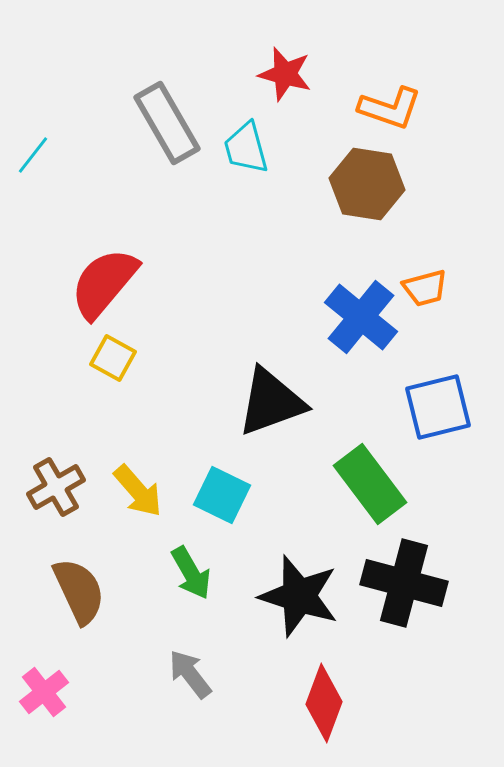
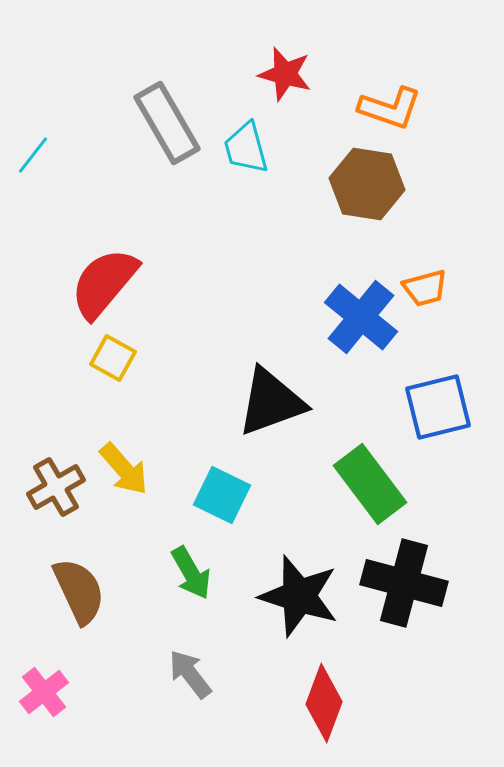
yellow arrow: moved 14 px left, 22 px up
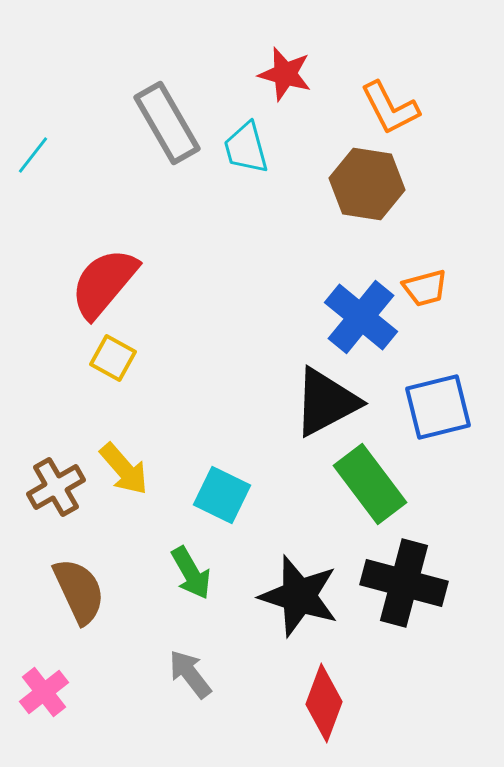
orange L-shape: rotated 44 degrees clockwise
black triangle: moved 55 px right; rotated 8 degrees counterclockwise
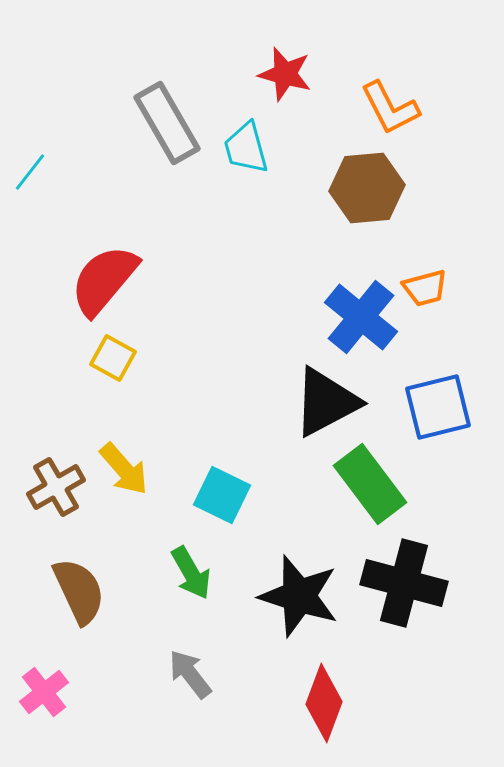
cyan line: moved 3 px left, 17 px down
brown hexagon: moved 4 px down; rotated 14 degrees counterclockwise
red semicircle: moved 3 px up
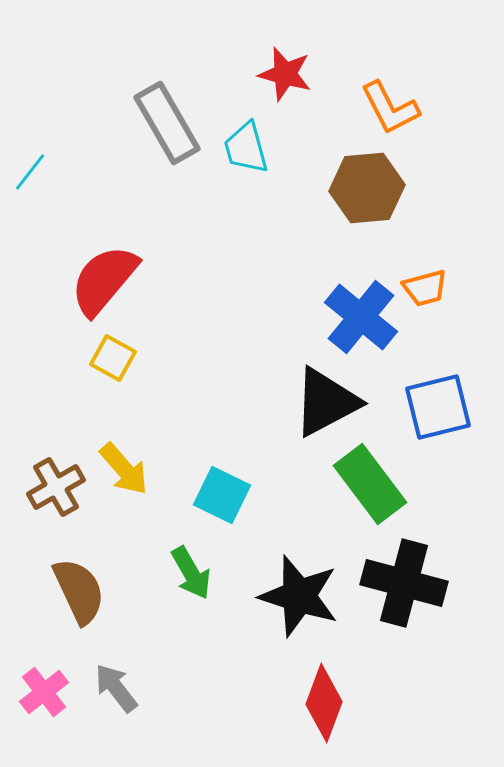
gray arrow: moved 74 px left, 14 px down
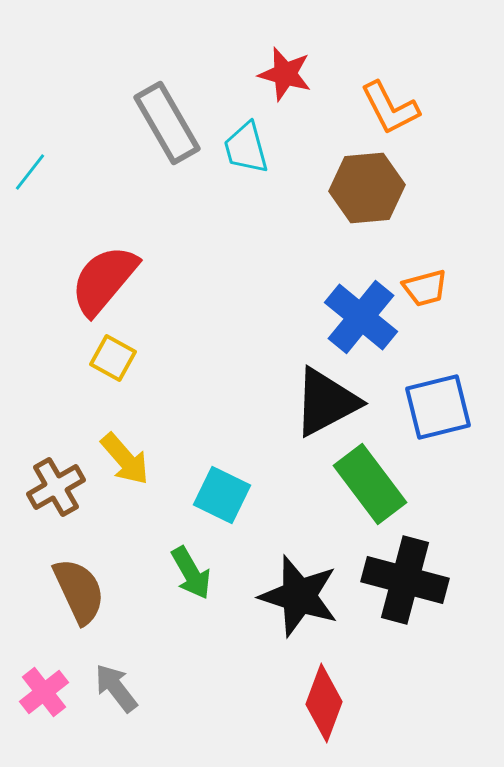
yellow arrow: moved 1 px right, 10 px up
black cross: moved 1 px right, 3 px up
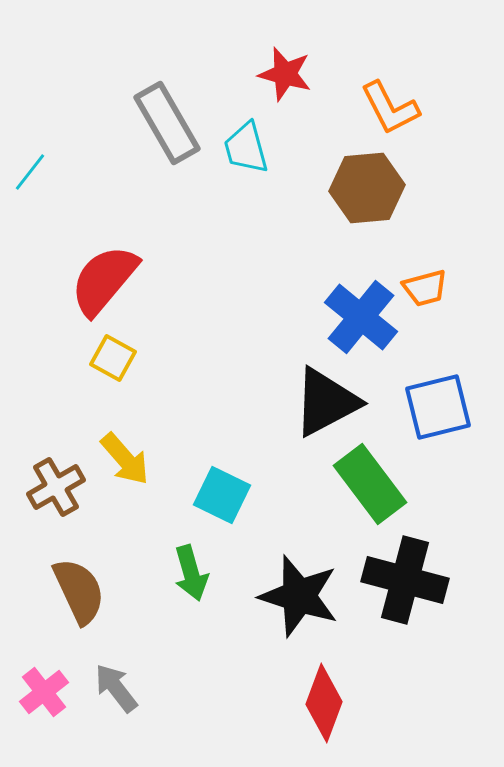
green arrow: rotated 14 degrees clockwise
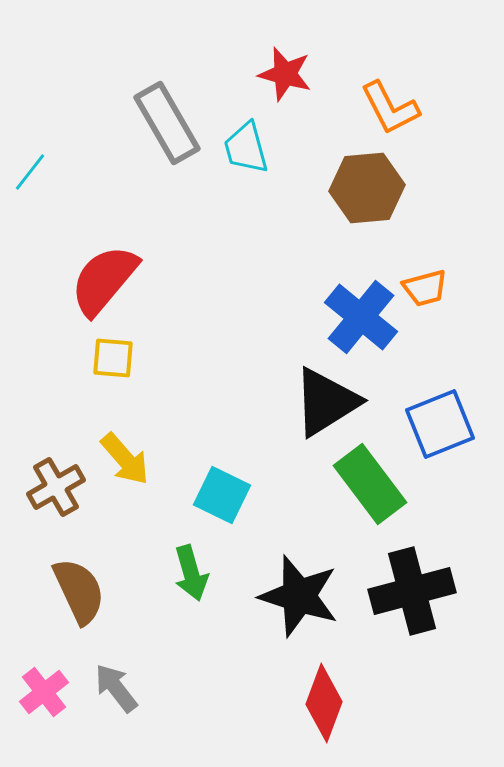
yellow square: rotated 24 degrees counterclockwise
black triangle: rotated 4 degrees counterclockwise
blue square: moved 2 px right, 17 px down; rotated 8 degrees counterclockwise
black cross: moved 7 px right, 11 px down; rotated 30 degrees counterclockwise
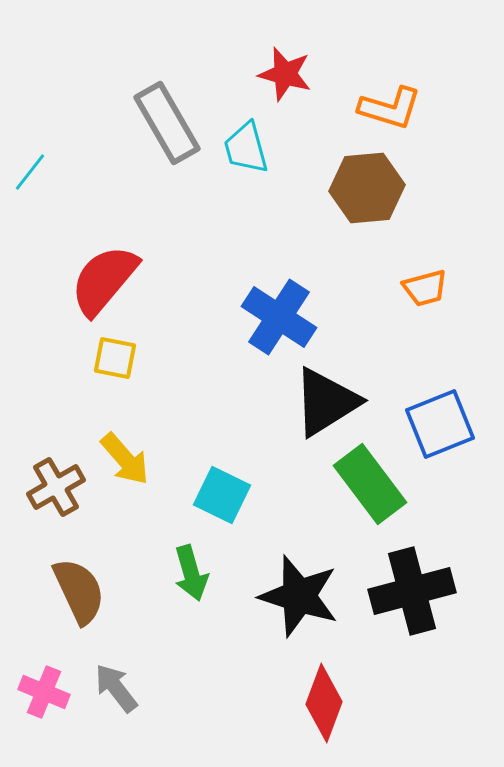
orange L-shape: rotated 46 degrees counterclockwise
blue cross: moved 82 px left; rotated 6 degrees counterclockwise
yellow square: moved 2 px right; rotated 6 degrees clockwise
pink cross: rotated 30 degrees counterclockwise
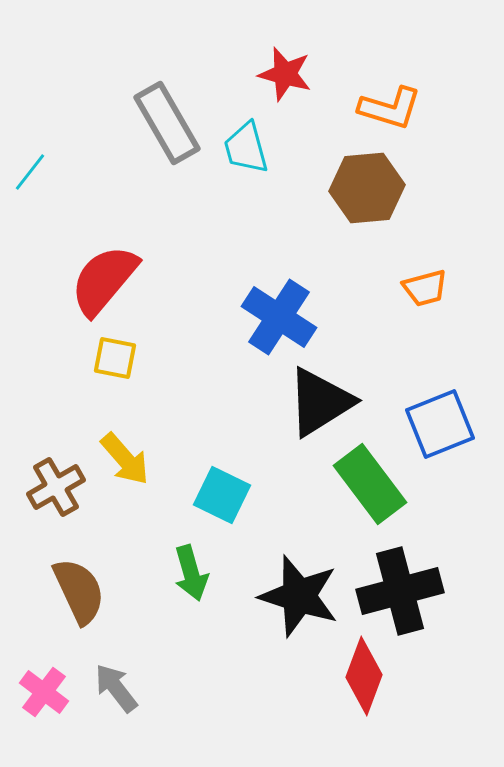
black triangle: moved 6 px left
black cross: moved 12 px left
pink cross: rotated 15 degrees clockwise
red diamond: moved 40 px right, 27 px up
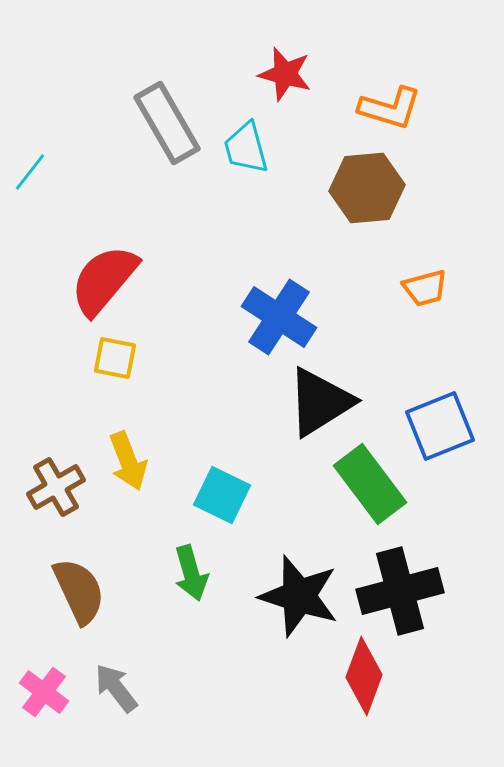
blue square: moved 2 px down
yellow arrow: moved 3 px right, 2 px down; rotated 20 degrees clockwise
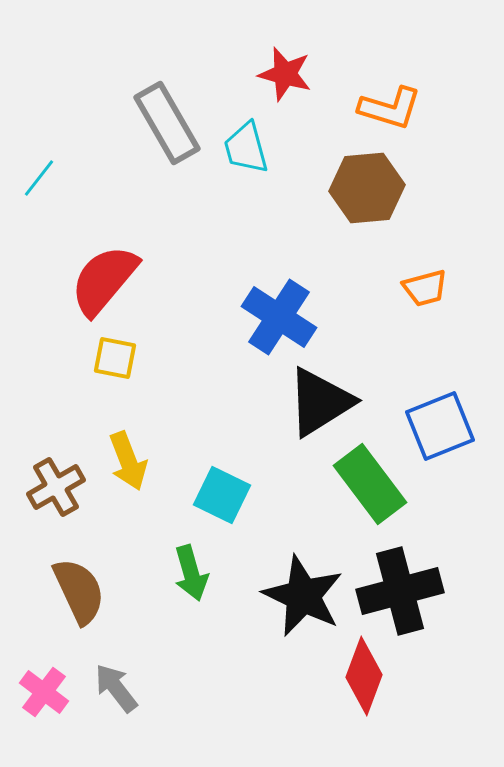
cyan line: moved 9 px right, 6 px down
black star: moved 4 px right; rotated 8 degrees clockwise
